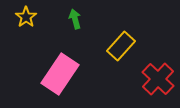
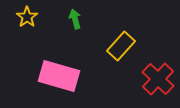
yellow star: moved 1 px right
pink rectangle: moved 1 px left, 2 px down; rotated 72 degrees clockwise
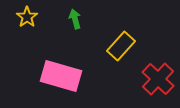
pink rectangle: moved 2 px right
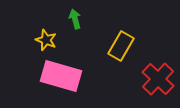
yellow star: moved 19 px right, 23 px down; rotated 15 degrees counterclockwise
yellow rectangle: rotated 12 degrees counterclockwise
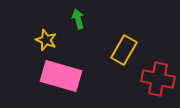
green arrow: moved 3 px right
yellow rectangle: moved 3 px right, 4 px down
red cross: rotated 32 degrees counterclockwise
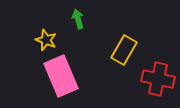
pink rectangle: rotated 51 degrees clockwise
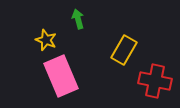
red cross: moved 3 px left, 2 px down
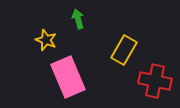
pink rectangle: moved 7 px right, 1 px down
